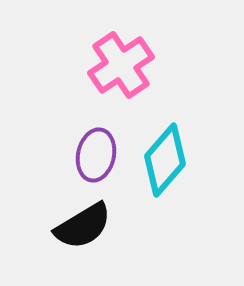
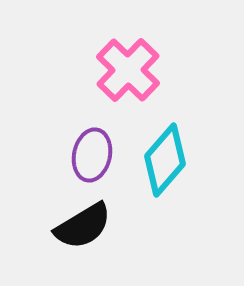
pink cross: moved 7 px right, 5 px down; rotated 12 degrees counterclockwise
purple ellipse: moved 4 px left
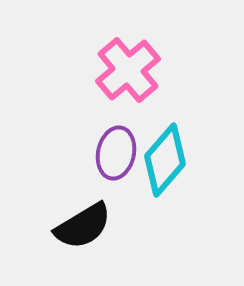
pink cross: rotated 6 degrees clockwise
purple ellipse: moved 24 px right, 2 px up
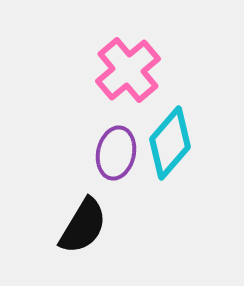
cyan diamond: moved 5 px right, 17 px up
black semicircle: rotated 28 degrees counterclockwise
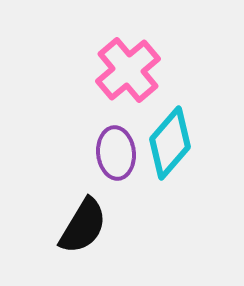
purple ellipse: rotated 18 degrees counterclockwise
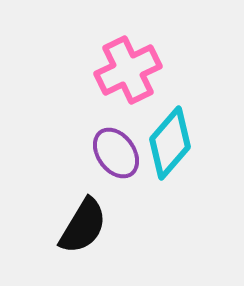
pink cross: rotated 14 degrees clockwise
purple ellipse: rotated 30 degrees counterclockwise
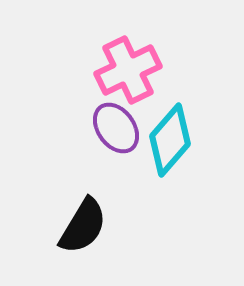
cyan diamond: moved 3 px up
purple ellipse: moved 25 px up
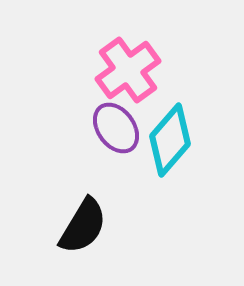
pink cross: rotated 10 degrees counterclockwise
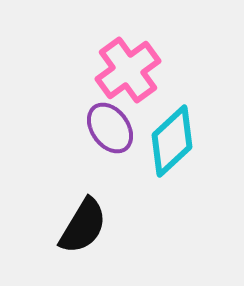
purple ellipse: moved 6 px left
cyan diamond: moved 2 px right, 1 px down; rotated 6 degrees clockwise
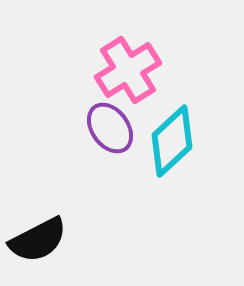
pink cross: rotated 4 degrees clockwise
black semicircle: moved 45 px left, 14 px down; rotated 32 degrees clockwise
